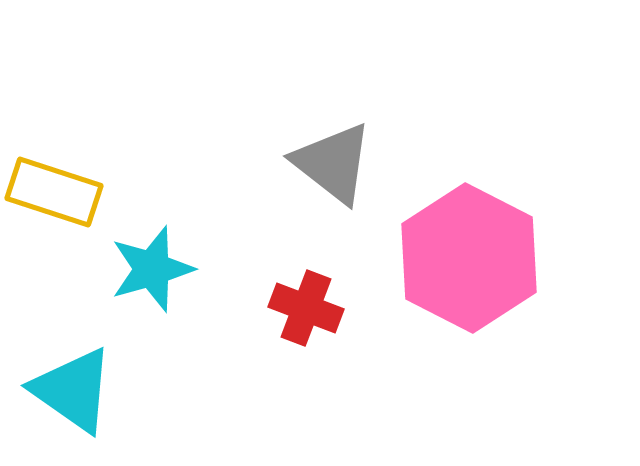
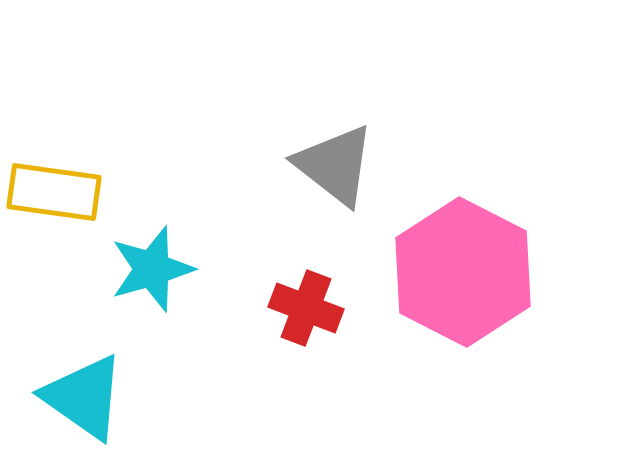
gray triangle: moved 2 px right, 2 px down
yellow rectangle: rotated 10 degrees counterclockwise
pink hexagon: moved 6 px left, 14 px down
cyan triangle: moved 11 px right, 7 px down
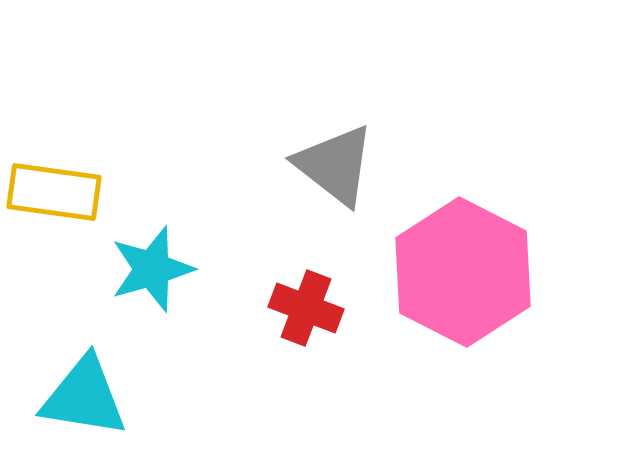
cyan triangle: rotated 26 degrees counterclockwise
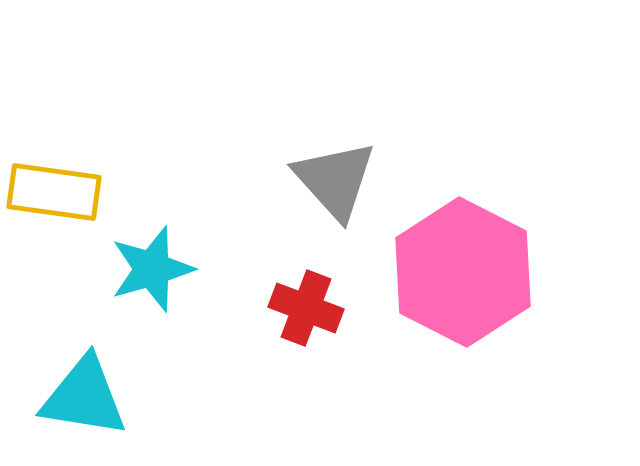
gray triangle: moved 15 px down; rotated 10 degrees clockwise
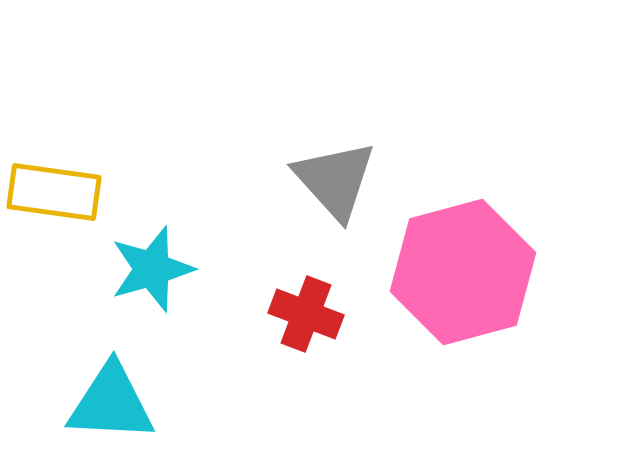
pink hexagon: rotated 18 degrees clockwise
red cross: moved 6 px down
cyan triangle: moved 27 px right, 6 px down; rotated 6 degrees counterclockwise
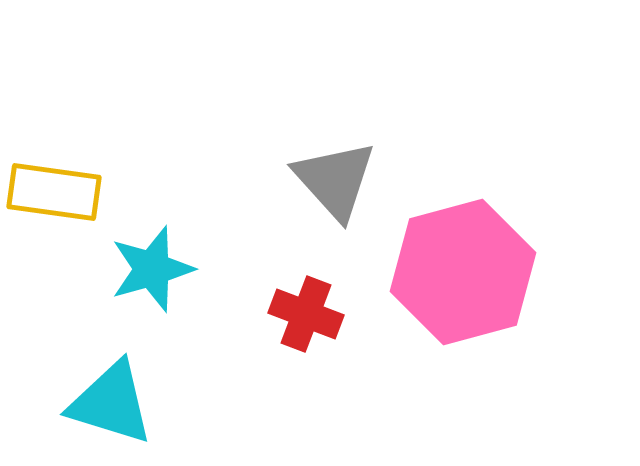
cyan triangle: rotated 14 degrees clockwise
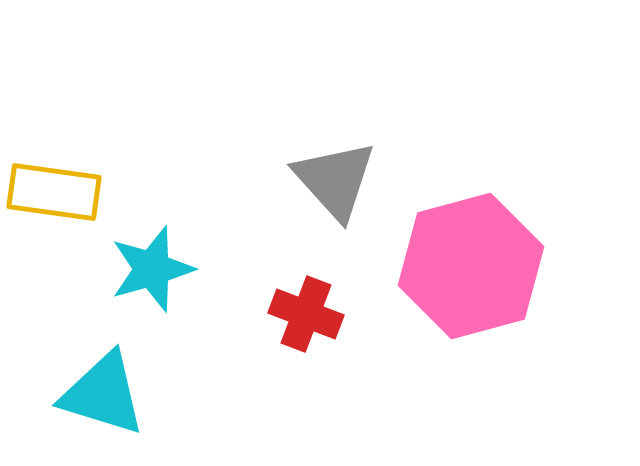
pink hexagon: moved 8 px right, 6 px up
cyan triangle: moved 8 px left, 9 px up
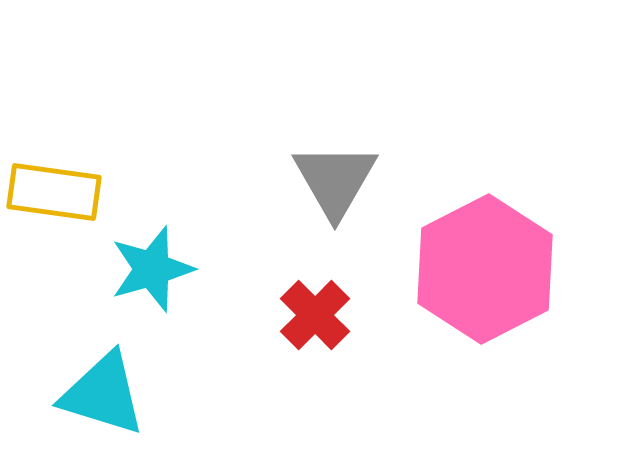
gray triangle: rotated 12 degrees clockwise
pink hexagon: moved 14 px right, 3 px down; rotated 12 degrees counterclockwise
red cross: moved 9 px right, 1 px down; rotated 24 degrees clockwise
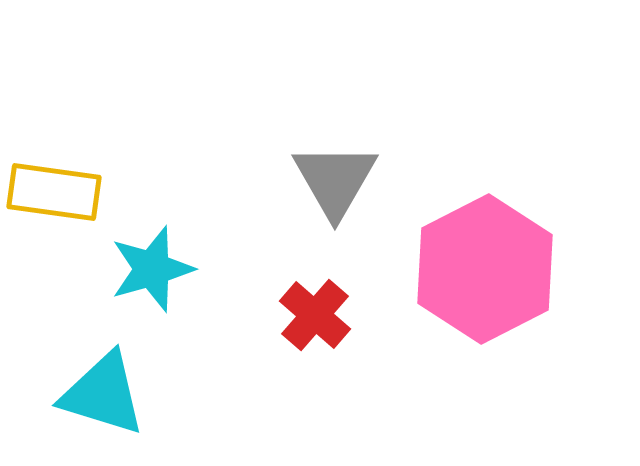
red cross: rotated 4 degrees counterclockwise
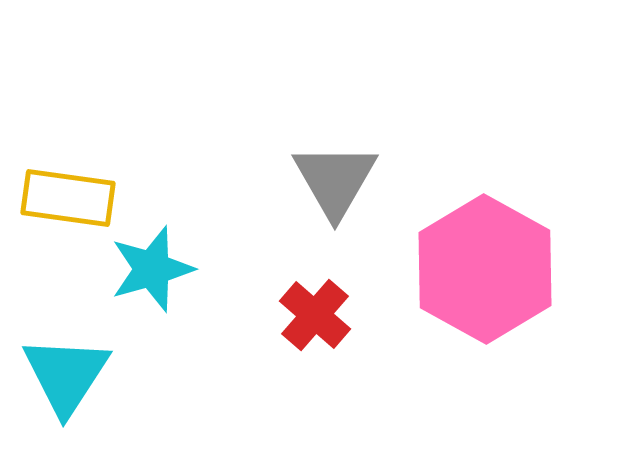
yellow rectangle: moved 14 px right, 6 px down
pink hexagon: rotated 4 degrees counterclockwise
cyan triangle: moved 37 px left, 19 px up; rotated 46 degrees clockwise
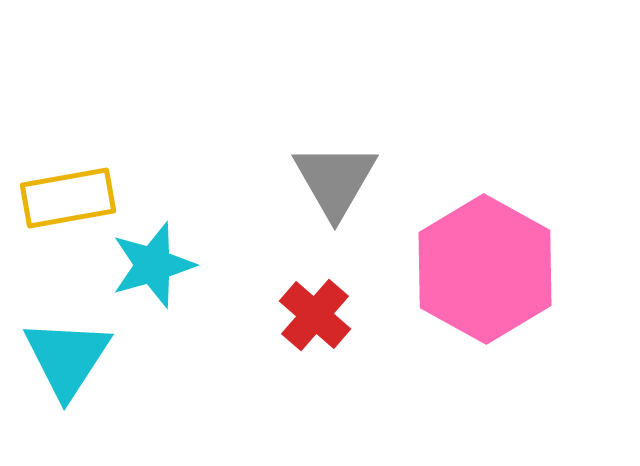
yellow rectangle: rotated 18 degrees counterclockwise
cyan star: moved 1 px right, 4 px up
cyan triangle: moved 1 px right, 17 px up
